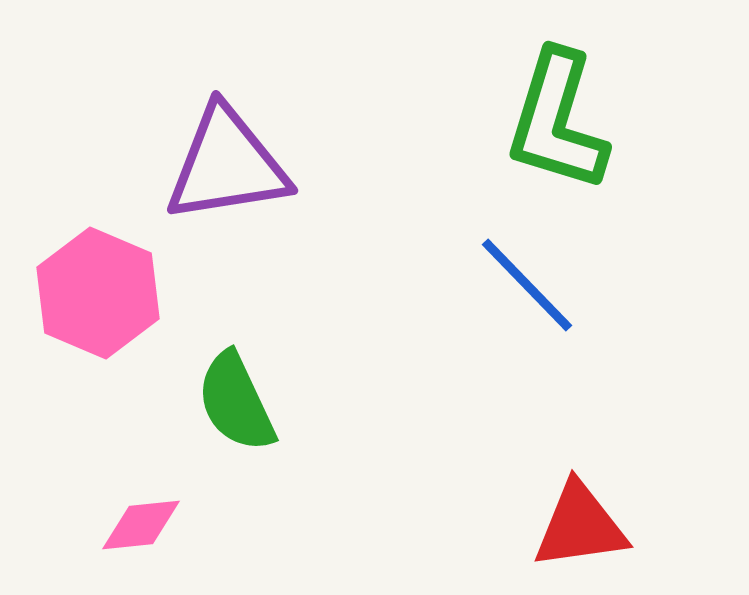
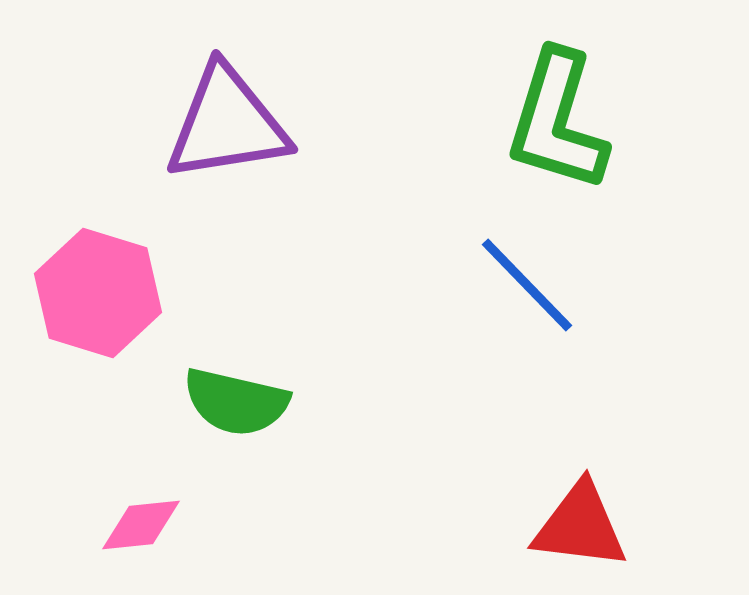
purple triangle: moved 41 px up
pink hexagon: rotated 6 degrees counterclockwise
green semicircle: rotated 52 degrees counterclockwise
red triangle: rotated 15 degrees clockwise
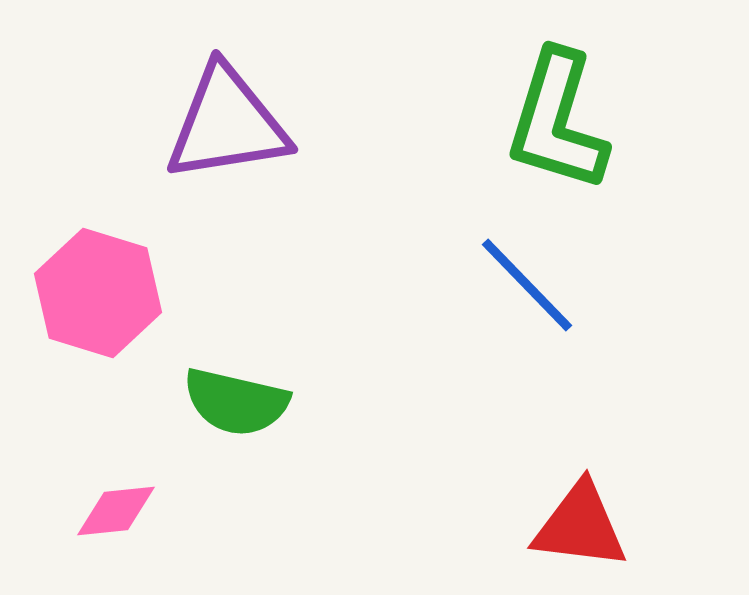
pink diamond: moved 25 px left, 14 px up
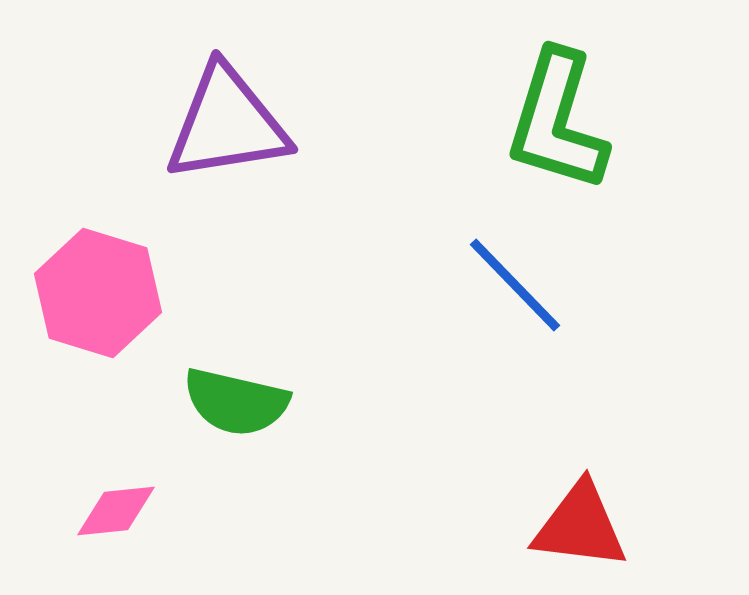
blue line: moved 12 px left
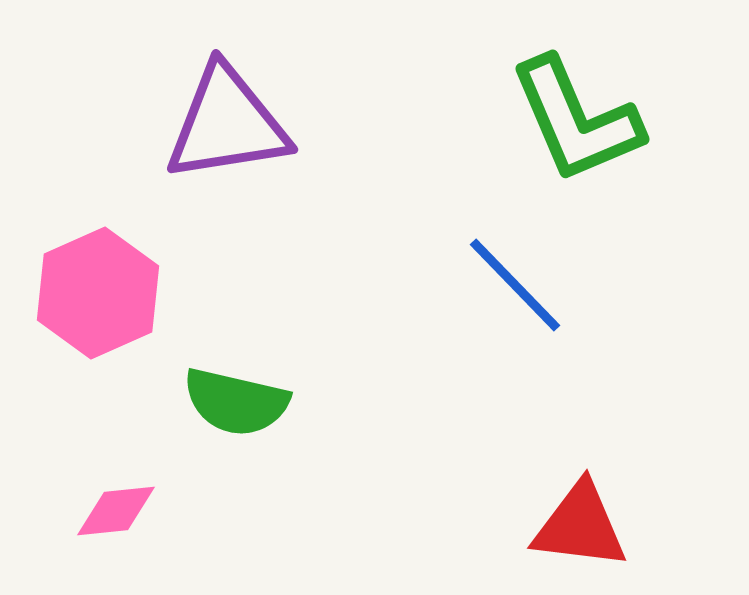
green L-shape: moved 19 px right, 1 px up; rotated 40 degrees counterclockwise
pink hexagon: rotated 19 degrees clockwise
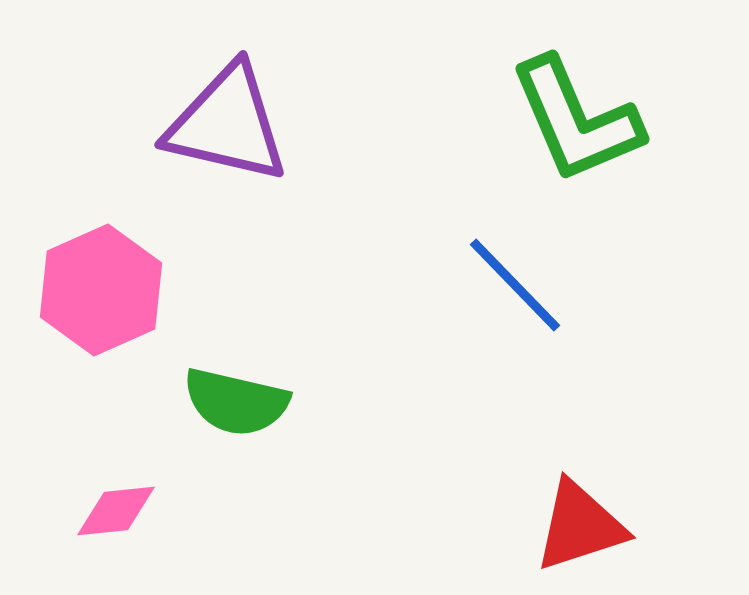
purple triangle: rotated 22 degrees clockwise
pink hexagon: moved 3 px right, 3 px up
red triangle: rotated 25 degrees counterclockwise
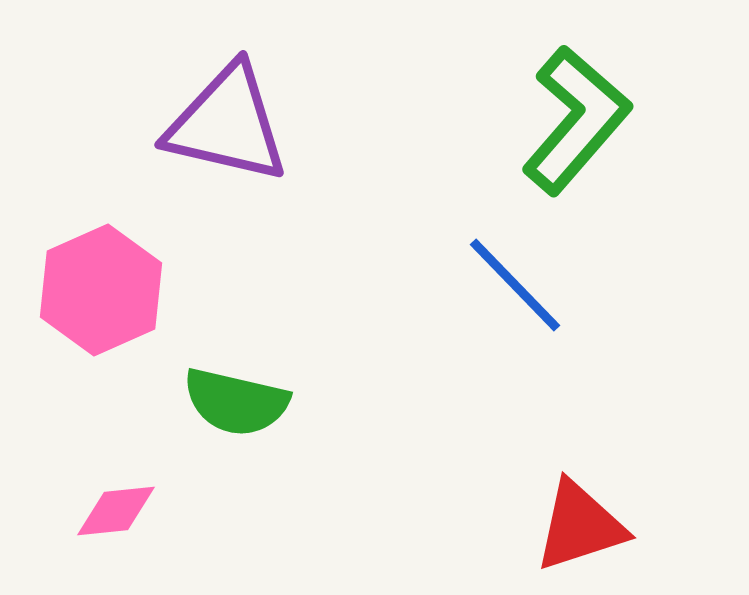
green L-shape: rotated 116 degrees counterclockwise
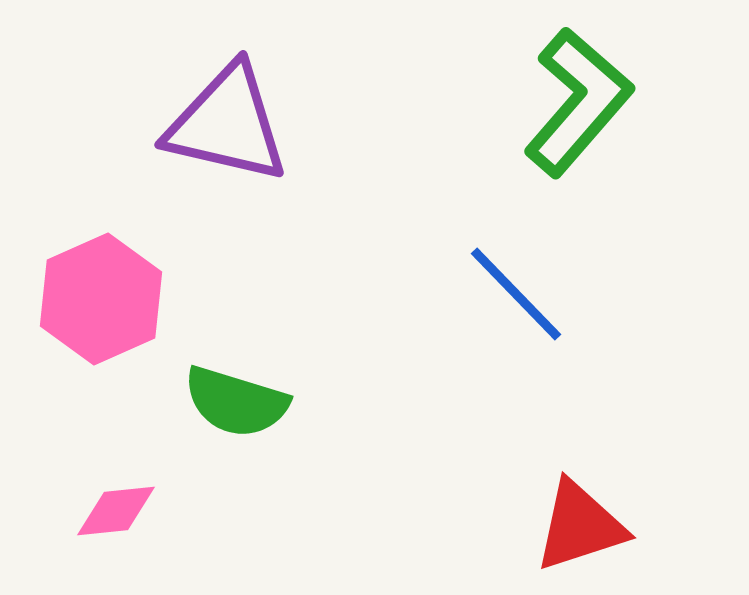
green L-shape: moved 2 px right, 18 px up
blue line: moved 1 px right, 9 px down
pink hexagon: moved 9 px down
green semicircle: rotated 4 degrees clockwise
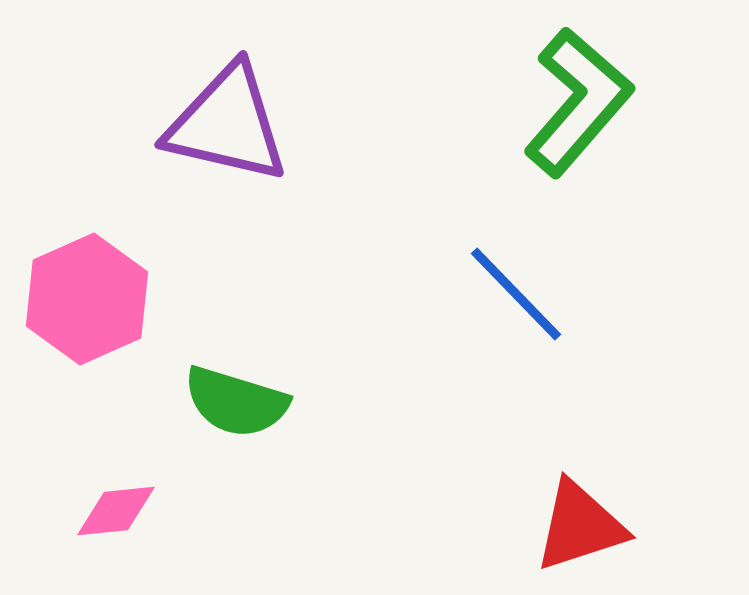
pink hexagon: moved 14 px left
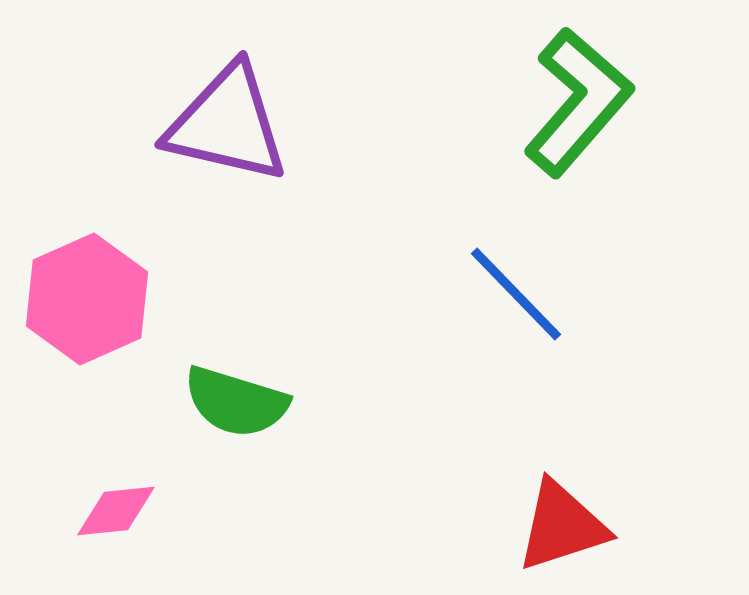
red triangle: moved 18 px left
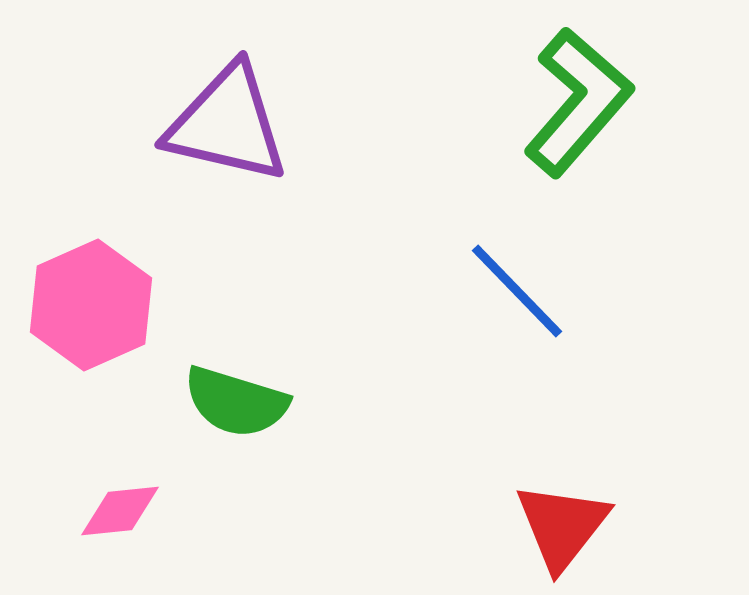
blue line: moved 1 px right, 3 px up
pink hexagon: moved 4 px right, 6 px down
pink diamond: moved 4 px right
red triangle: rotated 34 degrees counterclockwise
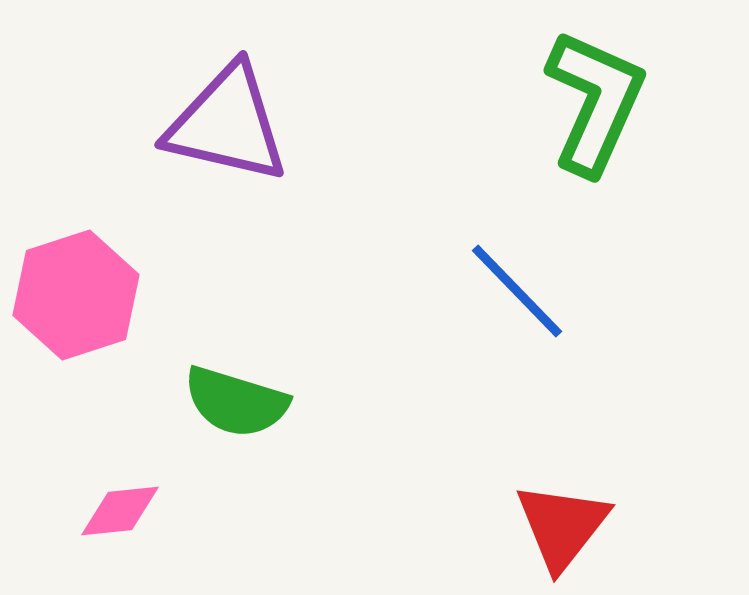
green L-shape: moved 17 px right; rotated 17 degrees counterclockwise
pink hexagon: moved 15 px left, 10 px up; rotated 6 degrees clockwise
